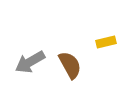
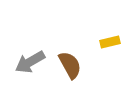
yellow rectangle: moved 4 px right
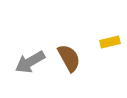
brown semicircle: moved 1 px left, 7 px up
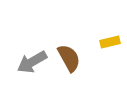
gray arrow: moved 2 px right
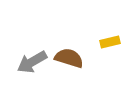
brown semicircle: rotated 44 degrees counterclockwise
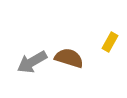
yellow rectangle: rotated 48 degrees counterclockwise
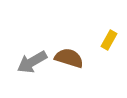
yellow rectangle: moved 1 px left, 2 px up
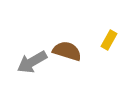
brown semicircle: moved 2 px left, 7 px up
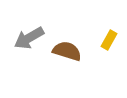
gray arrow: moved 3 px left, 24 px up
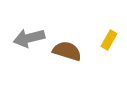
gray arrow: rotated 16 degrees clockwise
